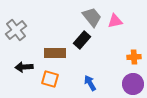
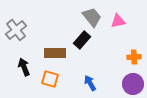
pink triangle: moved 3 px right
black arrow: rotated 72 degrees clockwise
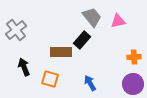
brown rectangle: moved 6 px right, 1 px up
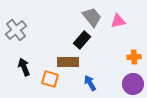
brown rectangle: moved 7 px right, 10 px down
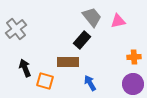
gray cross: moved 1 px up
black arrow: moved 1 px right, 1 px down
orange square: moved 5 px left, 2 px down
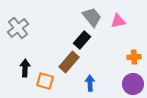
gray cross: moved 2 px right, 1 px up
brown rectangle: moved 1 px right; rotated 50 degrees counterclockwise
black arrow: rotated 24 degrees clockwise
blue arrow: rotated 28 degrees clockwise
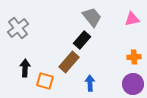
pink triangle: moved 14 px right, 2 px up
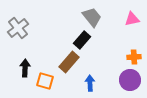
purple circle: moved 3 px left, 4 px up
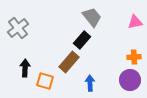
pink triangle: moved 3 px right, 3 px down
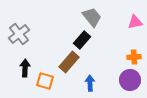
gray cross: moved 1 px right, 6 px down
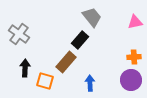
gray cross: rotated 15 degrees counterclockwise
black rectangle: moved 2 px left
brown rectangle: moved 3 px left
purple circle: moved 1 px right
